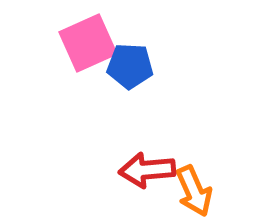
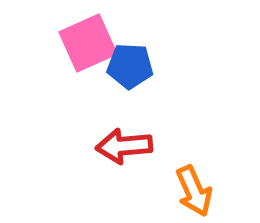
red arrow: moved 23 px left, 24 px up
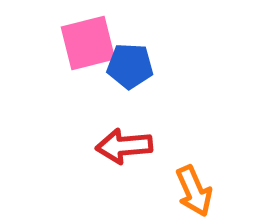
pink square: rotated 10 degrees clockwise
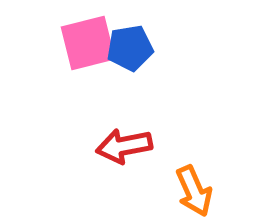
blue pentagon: moved 18 px up; rotated 12 degrees counterclockwise
red arrow: rotated 6 degrees counterclockwise
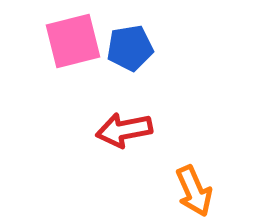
pink square: moved 15 px left, 2 px up
red arrow: moved 16 px up
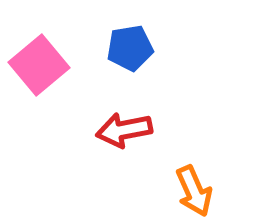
pink square: moved 34 px left, 24 px down; rotated 26 degrees counterclockwise
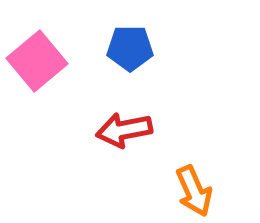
blue pentagon: rotated 9 degrees clockwise
pink square: moved 2 px left, 4 px up
